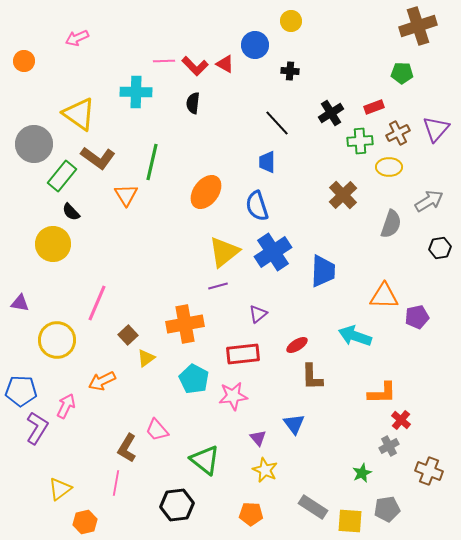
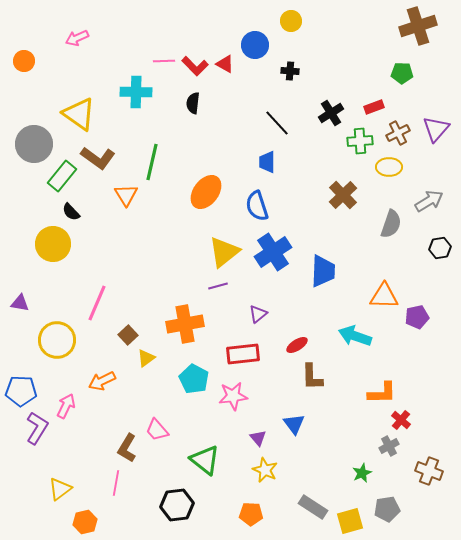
yellow square at (350, 521): rotated 20 degrees counterclockwise
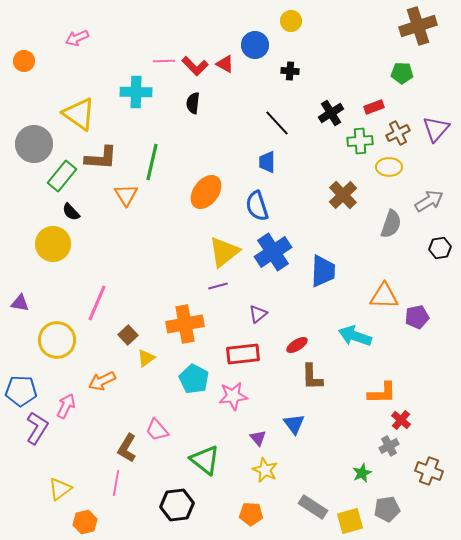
brown L-shape at (98, 158): moved 3 px right; rotated 32 degrees counterclockwise
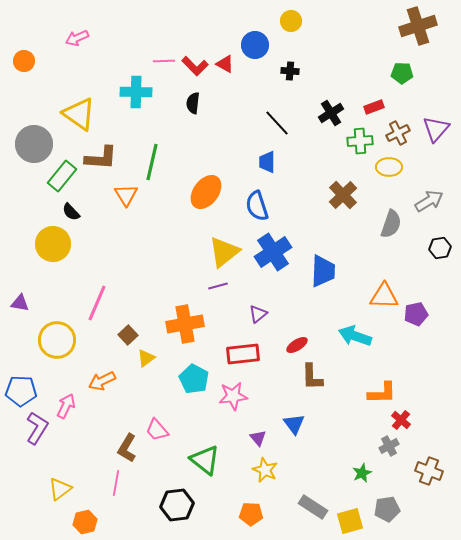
purple pentagon at (417, 317): moved 1 px left, 3 px up
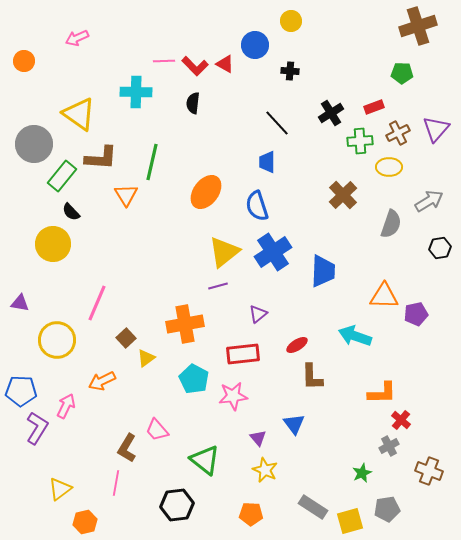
brown square at (128, 335): moved 2 px left, 3 px down
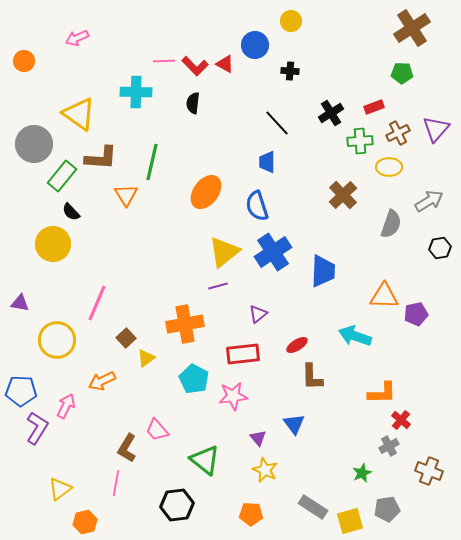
brown cross at (418, 26): moved 6 px left, 2 px down; rotated 15 degrees counterclockwise
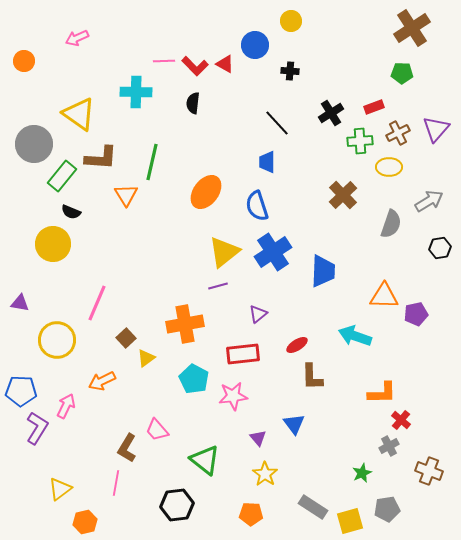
black semicircle at (71, 212): rotated 24 degrees counterclockwise
yellow star at (265, 470): moved 4 px down; rotated 10 degrees clockwise
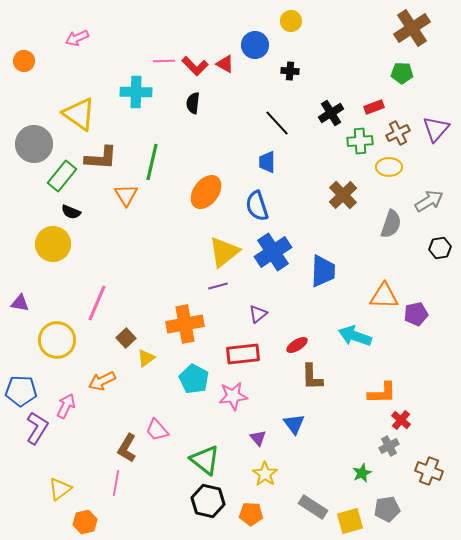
black hexagon at (177, 505): moved 31 px right, 4 px up; rotated 20 degrees clockwise
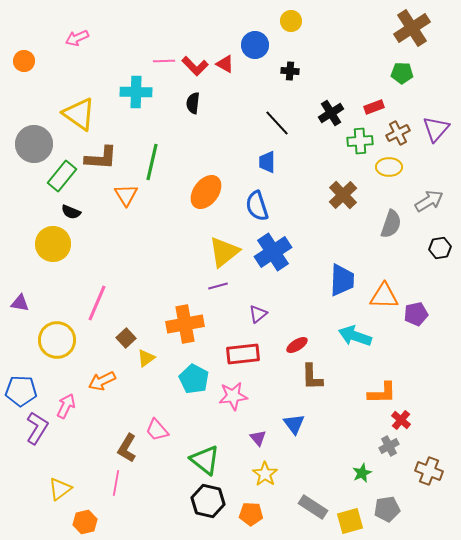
blue trapezoid at (323, 271): moved 19 px right, 9 px down
